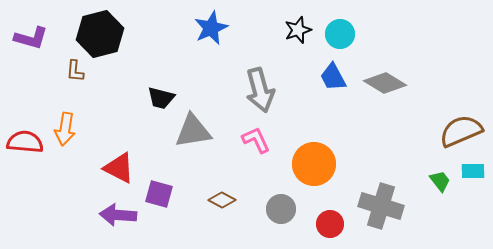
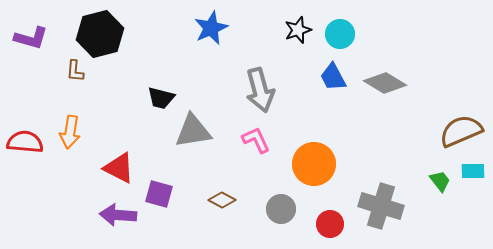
orange arrow: moved 5 px right, 3 px down
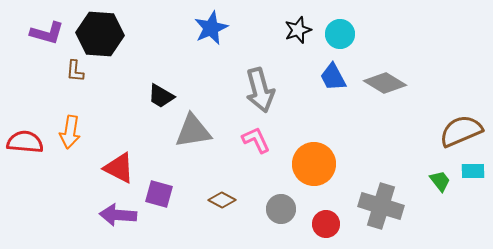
black hexagon: rotated 18 degrees clockwise
purple L-shape: moved 16 px right, 5 px up
black trapezoid: moved 2 px up; rotated 16 degrees clockwise
red circle: moved 4 px left
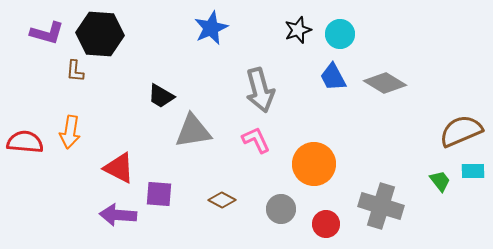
purple square: rotated 12 degrees counterclockwise
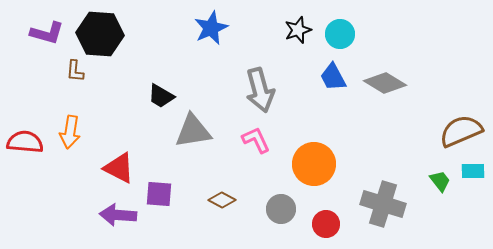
gray cross: moved 2 px right, 2 px up
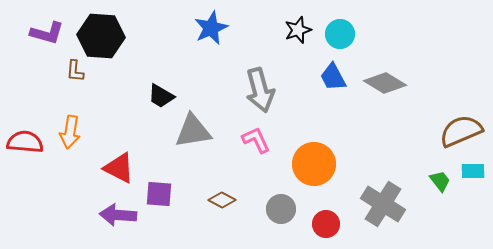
black hexagon: moved 1 px right, 2 px down
gray cross: rotated 15 degrees clockwise
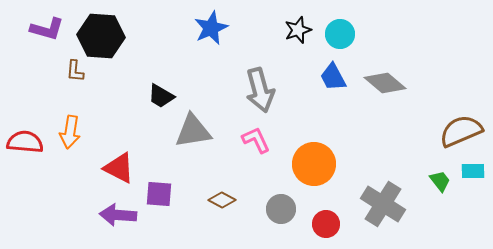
purple L-shape: moved 4 px up
gray diamond: rotated 9 degrees clockwise
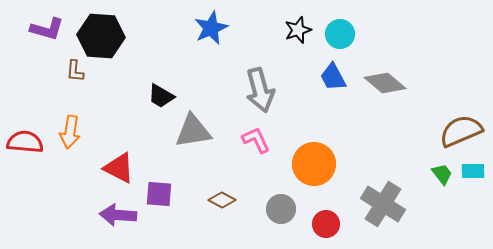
green trapezoid: moved 2 px right, 7 px up
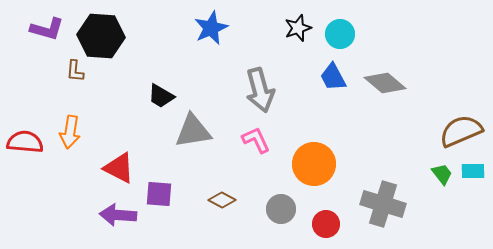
black star: moved 2 px up
gray cross: rotated 15 degrees counterclockwise
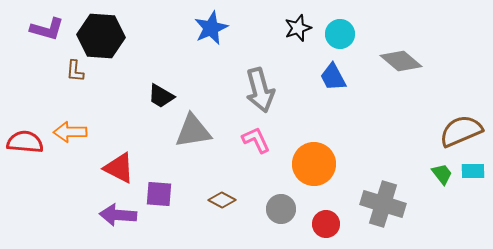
gray diamond: moved 16 px right, 22 px up
orange arrow: rotated 80 degrees clockwise
